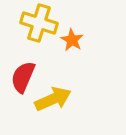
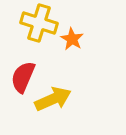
orange star: moved 1 px up
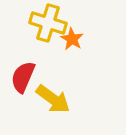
yellow cross: moved 9 px right
yellow arrow: rotated 60 degrees clockwise
